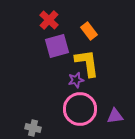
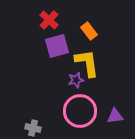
pink circle: moved 2 px down
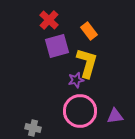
yellow L-shape: rotated 24 degrees clockwise
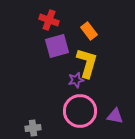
red cross: rotated 24 degrees counterclockwise
purple triangle: rotated 18 degrees clockwise
gray cross: rotated 21 degrees counterclockwise
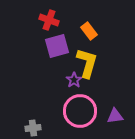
purple star: moved 2 px left; rotated 21 degrees counterclockwise
purple triangle: rotated 18 degrees counterclockwise
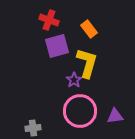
orange rectangle: moved 2 px up
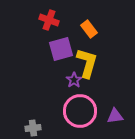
purple square: moved 4 px right, 3 px down
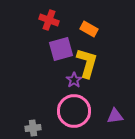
orange rectangle: rotated 24 degrees counterclockwise
pink circle: moved 6 px left
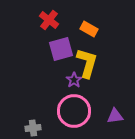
red cross: rotated 18 degrees clockwise
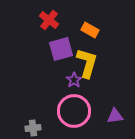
orange rectangle: moved 1 px right, 1 px down
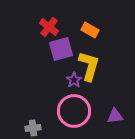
red cross: moved 7 px down
yellow L-shape: moved 2 px right, 3 px down
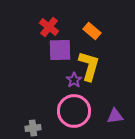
orange rectangle: moved 2 px right, 1 px down; rotated 12 degrees clockwise
purple square: moved 1 px left, 1 px down; rotated 15 degrees clockwise
